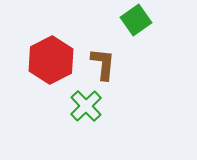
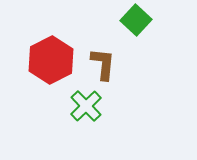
green square: rotated 12 degrees counterclockwise
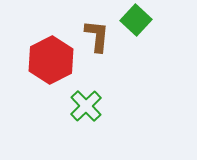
brown L-shape: moved 6 px left, 28 px up
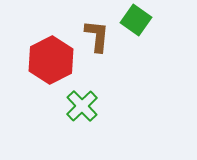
green square: rotated 8 degrees counterclockwise
green cross: moved 4 px left
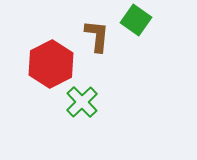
red hexagon: moved 4 px down
green cross: moved 4 px up
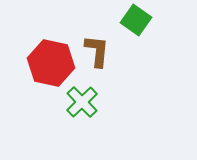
brown L-shape: moved 15 px down
red hexagon: moved 1 px up; rotated 21 degrees counterclockwise
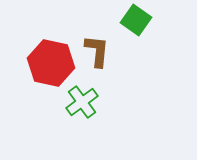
green cross: rotated 8 degrees clockwise
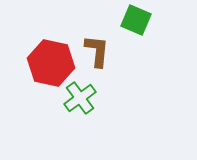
green square: rotated 12 degrees counterclockwise
green cross: moved 2 px left, 4 px up
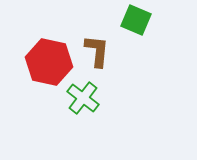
red hexagon: moved 2 px left, 1 px up
green cross: moved 3 px right; rotated 16 degrees counterclockwise
